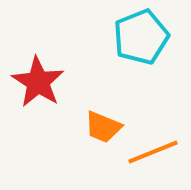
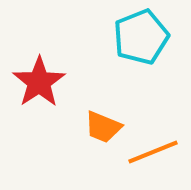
red star: moved 1 px right; rotated 6 degrees clockwise
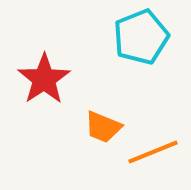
red star: moved 5 px right, 3 px up
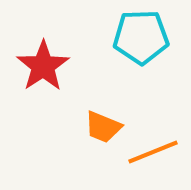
cyan pentagon: rotated 20 degrees clockwise
red star: moved 1 px left, 13 px up
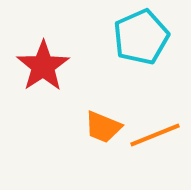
cyan pentagon: rotated 22 degrees counterclockwise
orange line: moved 2 px right, 17 px up
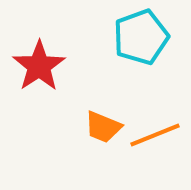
cyan pentagon: rotated 4 degrees clockwise
red star: moved 4 px left
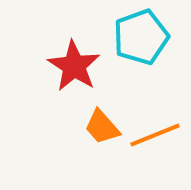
red star: moved 35 px right; rotated 6 degrees counterclockwise
orange trapezoid: moved 1 px left; rotated 27 degrees clockwise
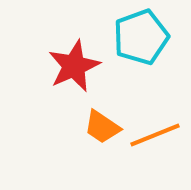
red star: rotated 16 degrees clockwise
orange trapezoid: rotated 15 degrees counterclockwise
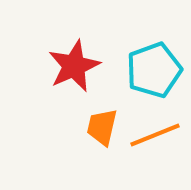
cyan pentagon: moved 13 px right, 33 px down
orange trapezoid: rotated 69 degrees clockwise
